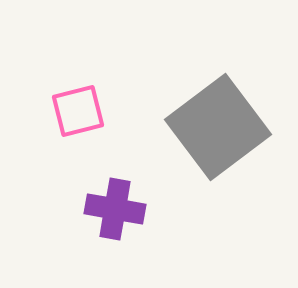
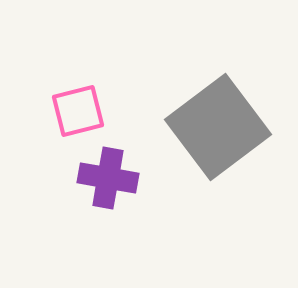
purple cross: moved 7 px left, 31 px up
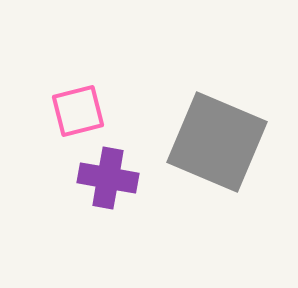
gray square: moved 1 px left, 15 px down; rotated 30 degrees counterclockwise
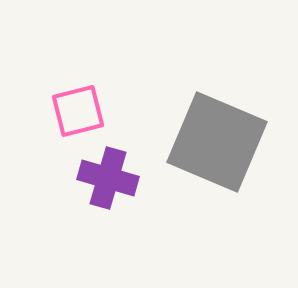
purple cross: rotated 6 degrees clockwise
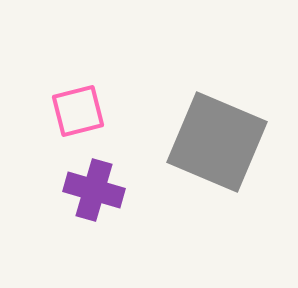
purple cross: moved 14 px left, 12 px down
